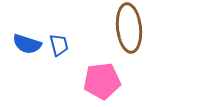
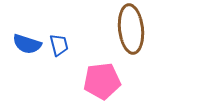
brown ellipse: moved 2 px right, 1 px down
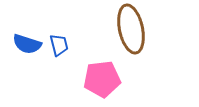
brown ellipse: rotated 6 degrees counterclockwise
pink pentagon: moved 2 px up
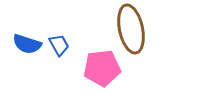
blue trapezoid: rotated 15 degrees counterclockwise
pink pentagon: moved 11 px up
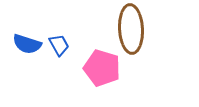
brown ellipse: rotated 9 degrees clockwise
pink pentagon: rotated 24 degrees clockwise
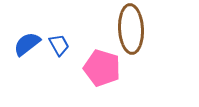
blue semicircle: rotated 124 degrees clockwise
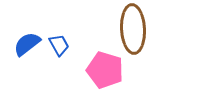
brown ellipse: moved 2 px right
pink pentagon: moved 3 px right, 2 px down
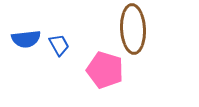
blue semicircle: moved 1 px left, 5 px up; rotated 148 degrees counterclockwise
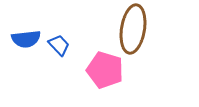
brown ellipse: rotated 12 degrees clockwise
blue trapezoid: rotated 15 degrees counterclockwise
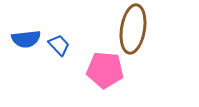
pink pentagon: rotated 12 degrees counterclockwise
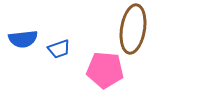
blue semicircle: moved 3 px left
blue trapezoid: moved 4 px down; rotated 115 degrees clockwise
